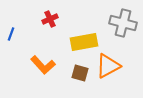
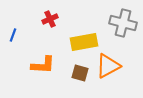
blue line: moved 2 px right, 1 px down
orange L-shape: rotated 45 degrees counterclockwise
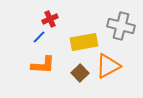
gray cross: moved 2 px left, 3 px down
blue line: moved 26 px right, 2 px down; rotated 24 degrees clockwise
brown square: rotated 30 degrees clockwise
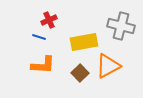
red cross: moved 1 px left, 1 px down
blue line: rotated 64 degrees clockwise
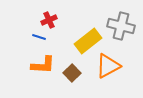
yellow rectangle: moved 4 px right, 1 px up; rotated 28 degrees counterclockwise
brown square: moved 8 px left
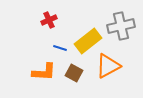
gray cross: rotated 28 degrees counterclockwise
blue line: moved 21 px right, 11 px down
orange L-shape: moved 1 px right, 7 px down
brown square: moved 2 px right; rotated 18 degrees counterclockwise
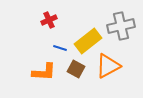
brown square: moved 2 px right, 4 px up
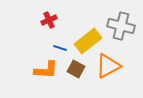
gray cross: rotated 28 degrees clockwise
orange L-shape: moved 2 px right, 2 px up
